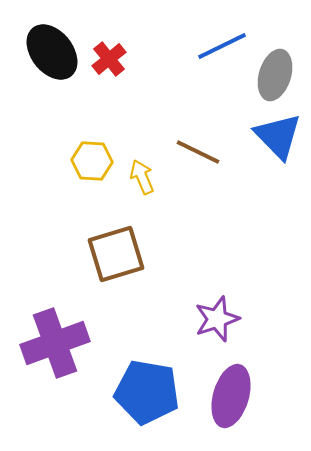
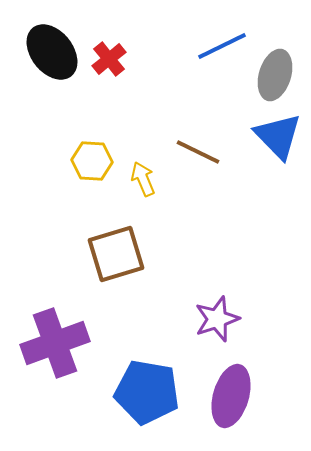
yellow arrow: moved 1 px right, 2 px down
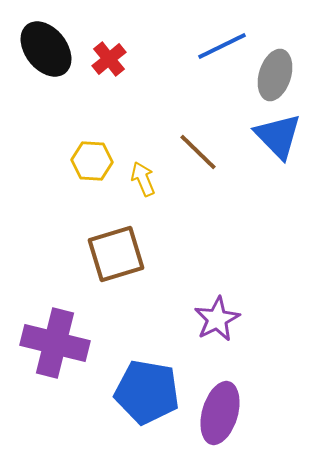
black ellipse: moved 6 px left, 3 px up
brown line: rotated 18 degrees clockwise
purple star: rotated 9 degrees counterclockwise
purple cross: rotated 34 degrees clockwise
purple ellipse: moved 11 px left, 17 px down
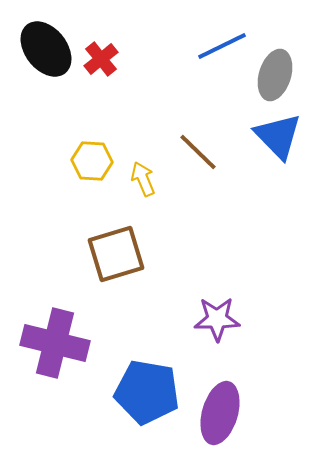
red cross: moved 8 px left
purple star: rotated 27 degrees clockwise
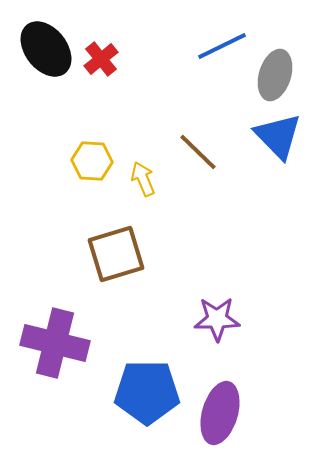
blue pentagon: rotated 10 degrees counterclockwise
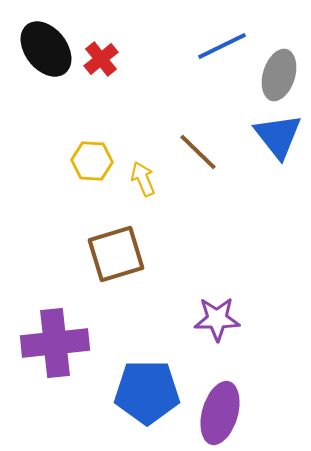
gray ellipse: moved 4 px right
blue triangle: rotated 6 degrees clockwise
purple cross: rotated 20 degrees counterclockwise
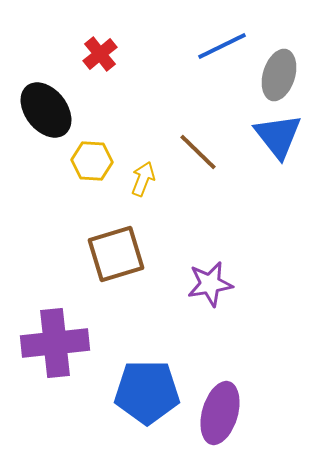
black ellipse: moved 61 px down
red cross: moved 1 px left, 5 px up
yellow arrow: rotated 44 degrees clockwise
purple star: moved 7 px left, 35 px up; rotated 9 degrees counterclockwise
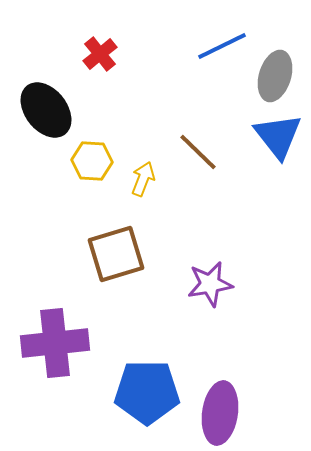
gray ellipse: moved 4 px left, 1 px down
purple ellipse: rotated 8 degrees counterclockwise
